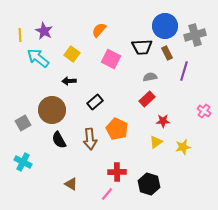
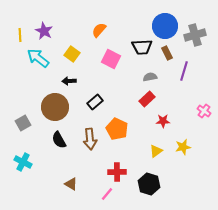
brown circle: moved 3 px right, 3 px up
yellow triangle: moved 9 px down
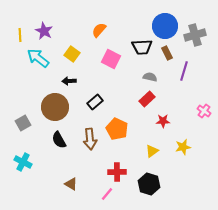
gray semicircle: rotated 24 degrees clockwise
yellow triangle: moved 4 px left
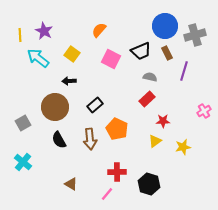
black trapezoid: moved 1 px left, 4 px down; rotated 20 degrees counterclockwise
black rectangle: moved 3 px down
pink cross: rotated 24 degrees clockwise
yellow triangle: moved 3 px right, 10 px up
cyan cross: rotated 12 degrees clockwise
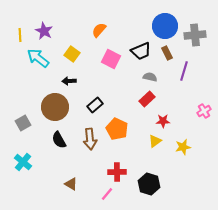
gray cross: rotated 10 degrees clockwise
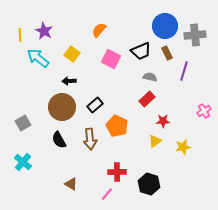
brown circle: moved 7 px right
orange pentagon: moved 3 px up
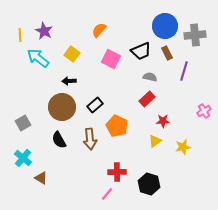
cyan cross: moved 4 px up
brown triangle: moved 30 px left, 6 px up
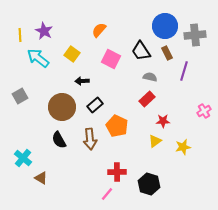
black trapezoid: rotated 80 degrees clockwise
black arrow: moved 13 px right
gray square: moved 3 px left, 27 px up
